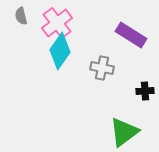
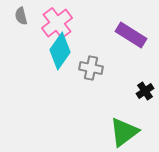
gray cross: moved 11 px left
black cross: rotated 30 degrees counterclockwise
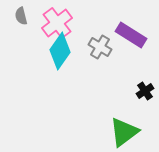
gray cross: moved 9 px right, 21 px up; rotated 20 degrees clockwise
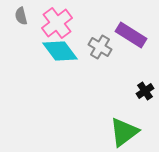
cyan diamond: rotated 72 degrees counterclockwise
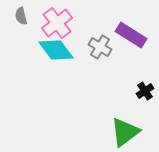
cyan diamond: moved 4 px left, 1 px up
green triangle: moved 1 px right
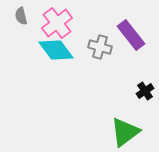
purple rectangle: rotated 20 degrees clockwise
gray cross: rotated 15 degrees counterclockwise
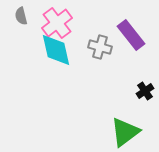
cyan diamond: rotated 24 degrees clockwise
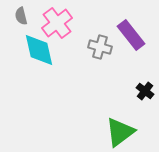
cyan diamond: moved 17 px left
black cross: rotated 18 degrees counterclockwise
green triangle: moved 5 px left
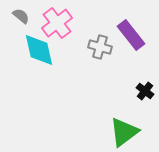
gray semicircle: rotated 144 degrees clockwise
green triangle: moved 4 px right
